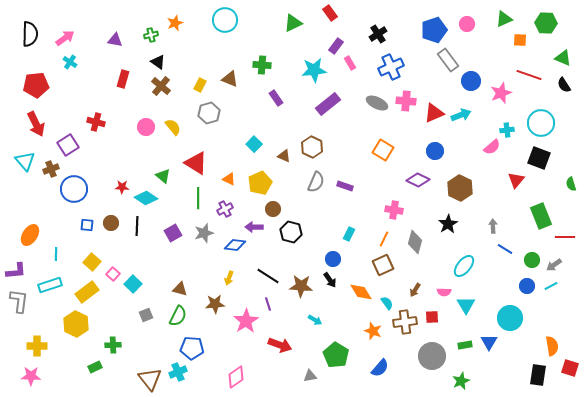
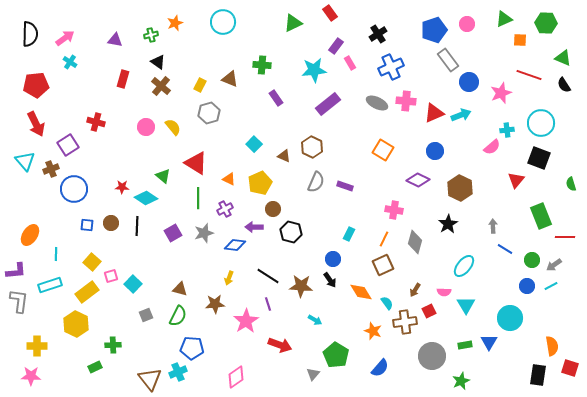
cyan circle at (225, 20): moved 2 px left, 2 px down
blue circle at (471, 81): moved 2 px left, 1 px down
pink square at (113, 274): moved 2 px left, 2 px down; rotated 32 degrees clockwise
red square at (432, 317): moved 3 px left, 6 px up; rotated 24 degrees counterclockwise
gray triangle at (310, 376): moved 3 px right, 2 px up; rotated 40 degrees counterclockwise
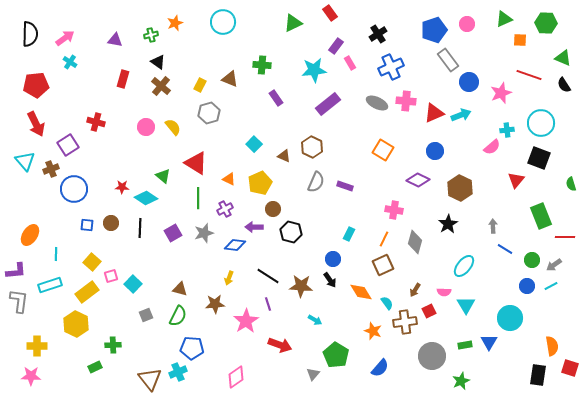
black line at (137, 226): moved 3 px right, 2 px down
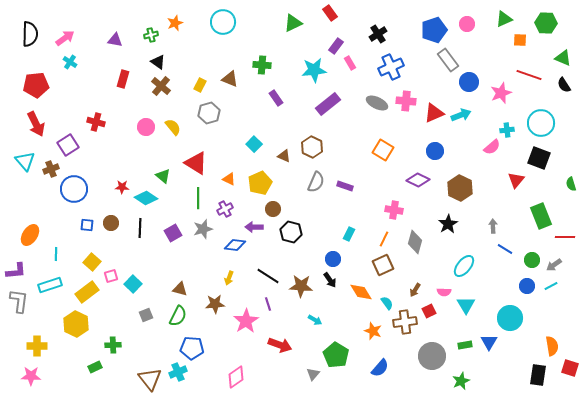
gray star at (204, 233): moved 1 px left, 4 px up
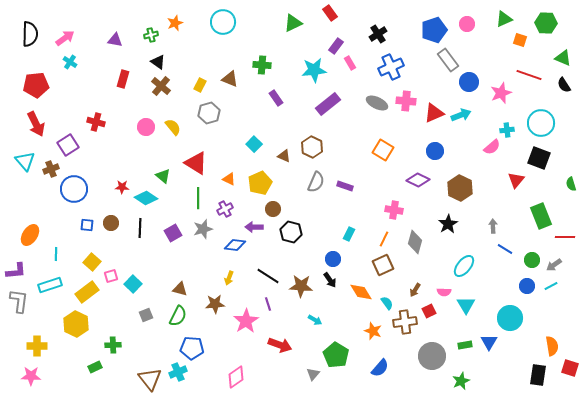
orange square at (520, 40): rotated 16 degrees clockwise
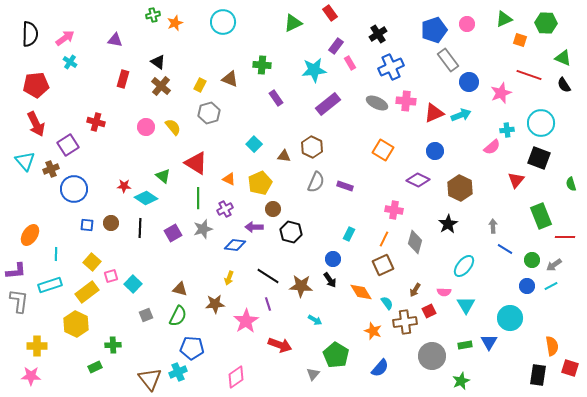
green cross at (151, 35): moved 2 px right, 20 px up
brown triangle at (284, 156): rotated 16 degrees counterclockwise
red star at (122, 187): moved 2 px right, 1 px up
